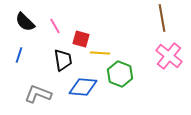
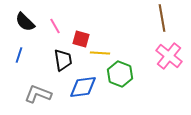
blue diamond: rotated 12 degrees counterclockwise
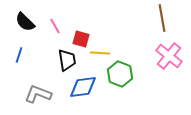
black trapezoid: moved 4 px right
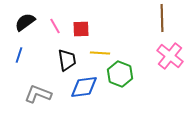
brown line: rotated 8 degrees clockwise
black semicircle: rotated 100 degrees clockwise
red square: moved 10 px up; rotated 18 degrees counterclockwise
pink cross: moved 1 px right
blue diamond: moved 1 px right
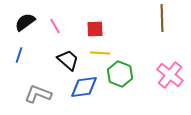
red square: moved 14 px right
pink cross: moved 19 px down
black trapezoid: moved 1 px right; rotated 40 degrees counterclockwise
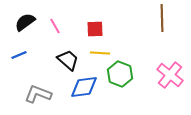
blue line: rotated 49 degrees clockwise
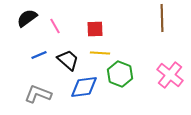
black semicircle: moved 2 px right, 4 px up
blue line: moved 20 px right
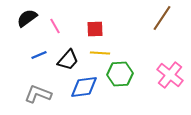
brown line: rotated 36 degrees clockwise
black trapezoid: rotated 90 degrees clockwise
green hexagon: rotated 25 degrees counterclockwise
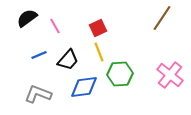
red square: moved 3 px right, 1 px up; rotated 24 degrees counterclockwise
yellow line: moved 1 px left, 1 px up; rotated 66 degrees clockwise
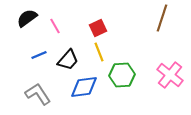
brown line: rotated 16 degrees counterclockwise
green hexagon: moved 2 px right, 1 px down
gray L-shape: rotated 36 degrees clockwise
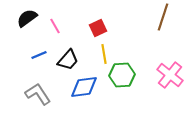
brown line: moved 1 px right, 1 px up
yellow line: moved 5 px right, 2 px down; rotated 12 degrees clockwise
